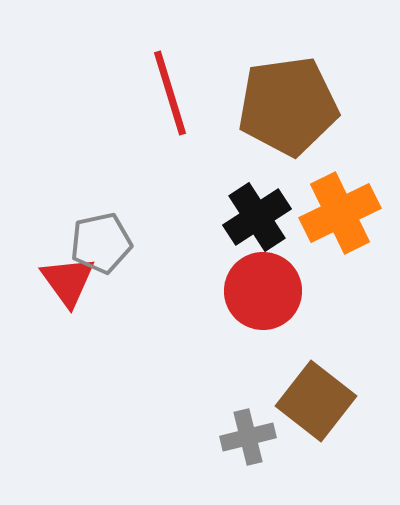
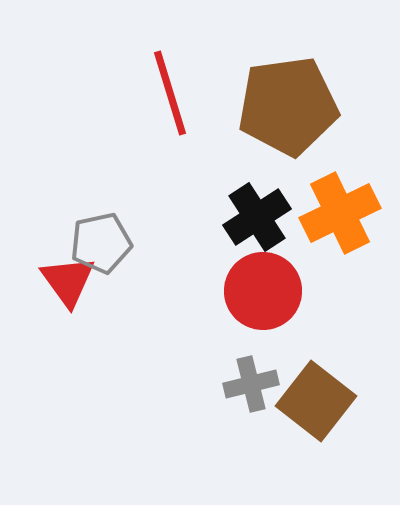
gray cross: moved 3 px right, 53 px up
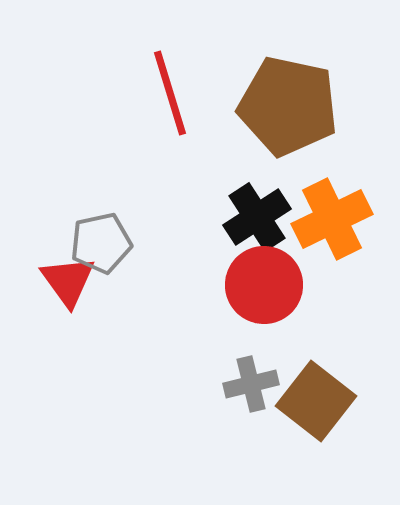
brown pentagon: rotated 20 degrees clockwise
orange cross: moved 8 px left, 6 px down
red circle: moved 1 px right, 6 px up
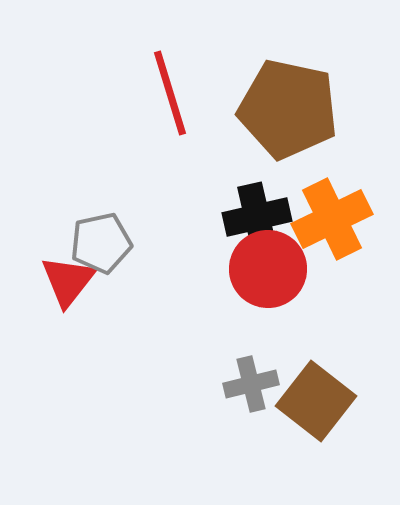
brown pentagon: moved 3 px down
black cross: rotated 20 degrees clockwise
red triangle: rotated 14 degrees clockwise
red circle: moved 4 px right, 16 px up
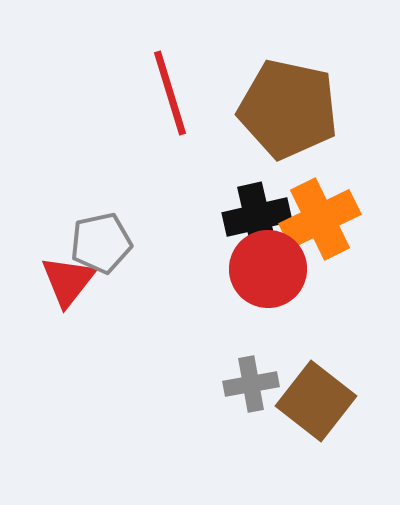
orange cross: moved 12 px left
gray cross: rotated 4 degrees clockwise
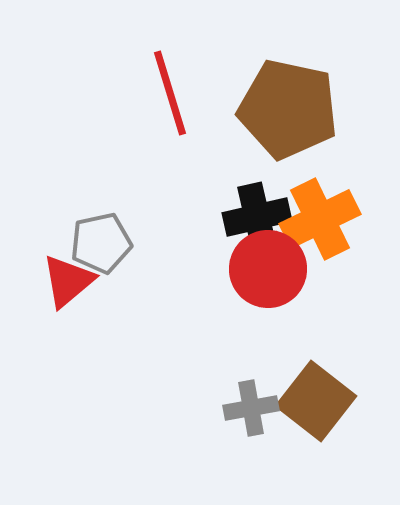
red triangle: rotated 12 degrees clockwise
gray cross: moved 24 px down
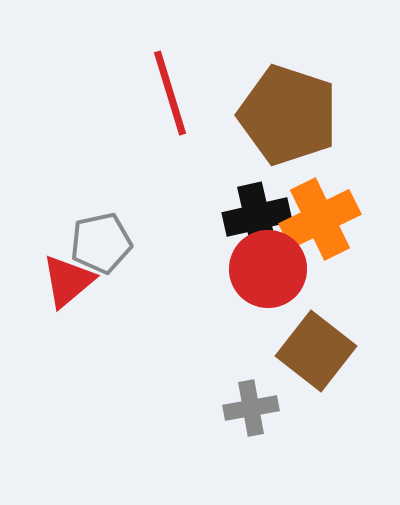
brown pentagon: moved 6 px down; rotated 6 degrees clockwise
brown square: moved 50 px up
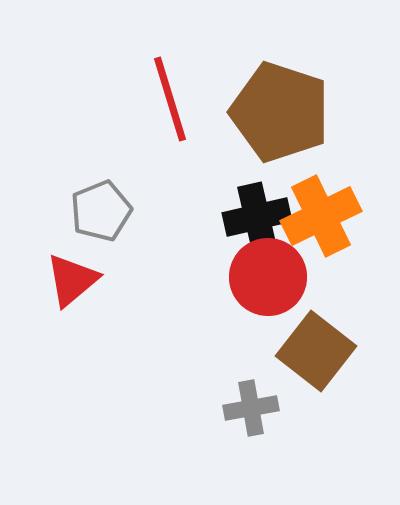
red line: moved 6 px down
brown pentagon: moved 8 px left, 3 px up
orange cross: moved 1 px right, 3 px up
gray pentagon: moved 32 px up; rotated 10 degrees counterclockwise
red circle: moved 8 px down
red triangle: moved 4 px right, 1 px up
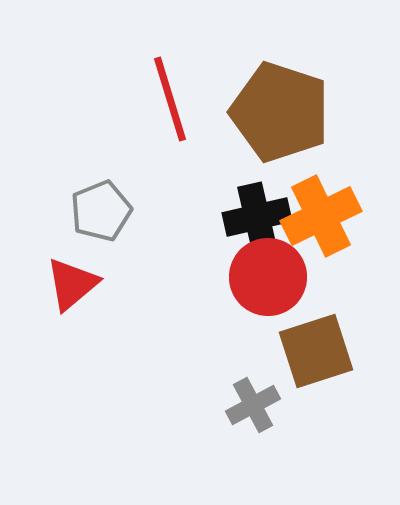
red triangle: moved 4 px down
brown square: rotated 34 degrees clockwise
gray cross: moved 2 px right, 3 px up; rotated 18 degrees counterclockwise
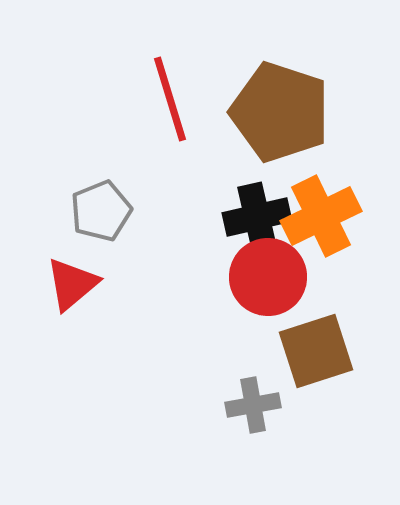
gray cross: rotated 18 degrees clockwise
